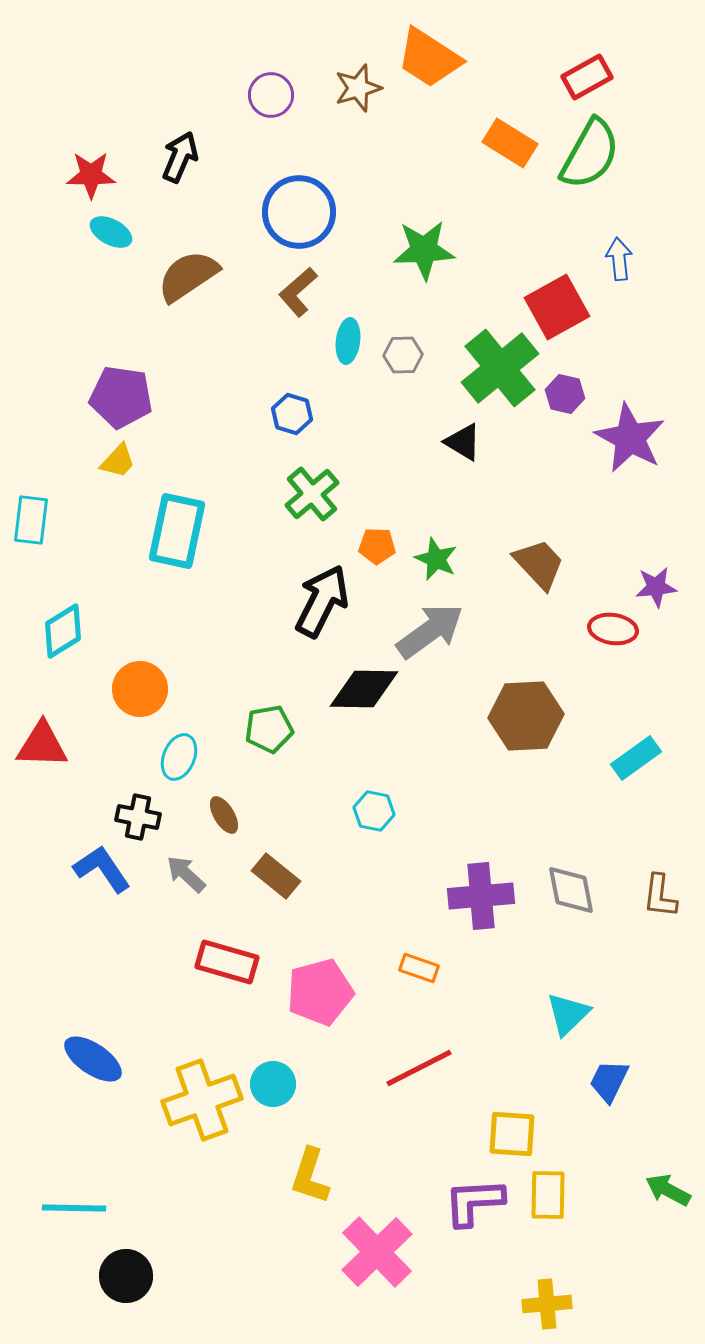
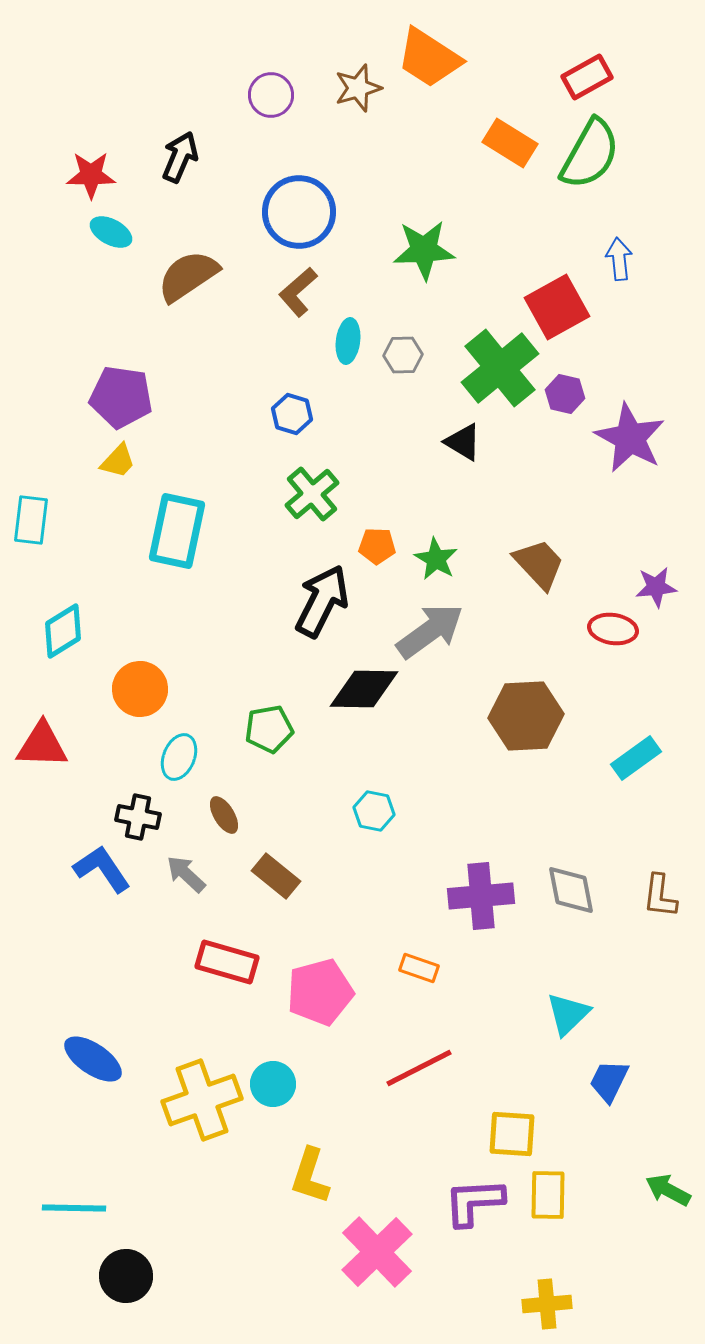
green star at (436, 559): rotated 6 degrees clockwise
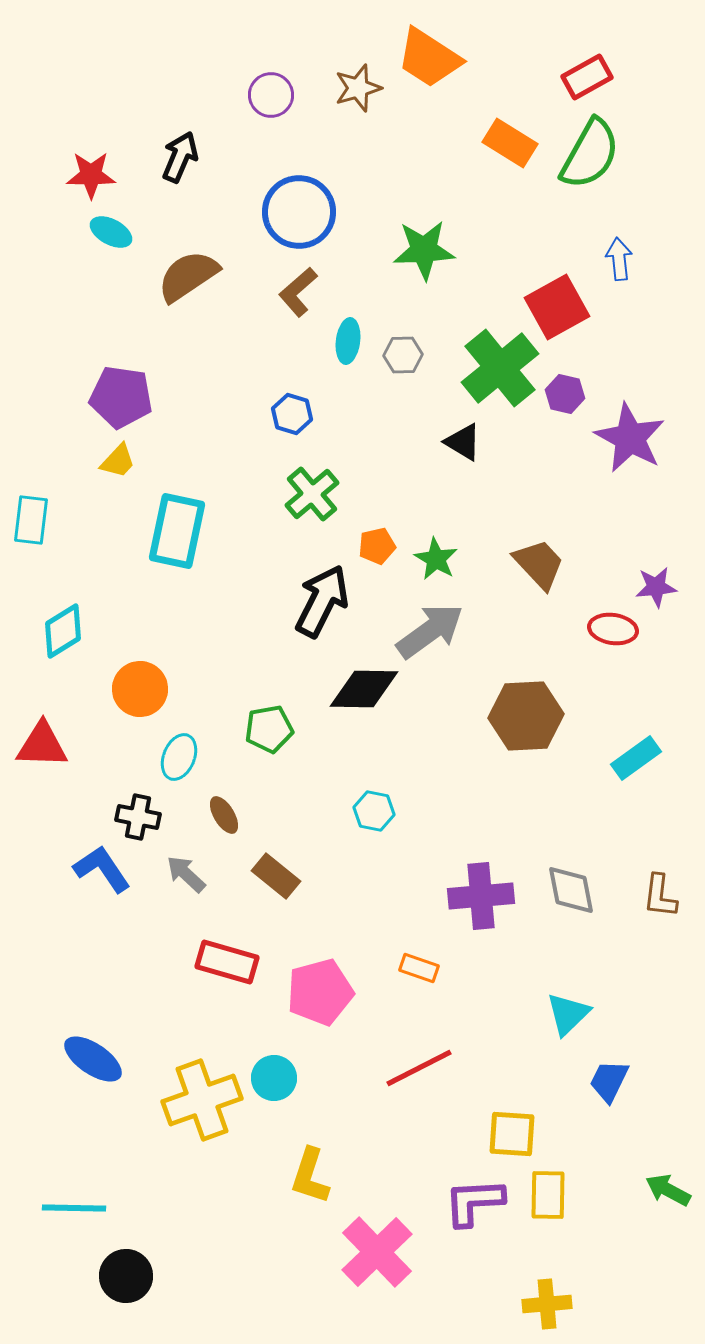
orange pentagon at (377, 546): rotated 15 degrees counterclockwise
cyan circle at (273, 1084): moved 1 px right, 6 px up
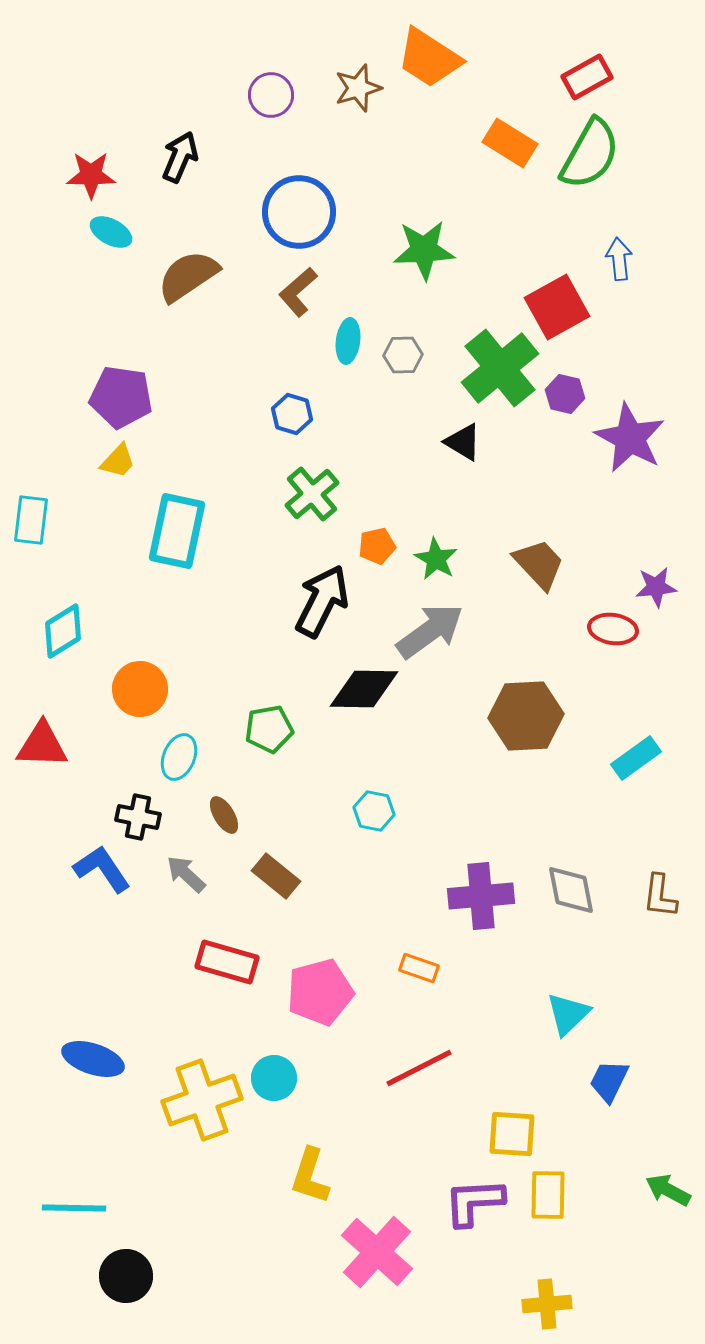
blue ellipse at (93, 1059): rotated 16 degrees counterclockwise
pink cross at (377, 1252): rotated 4 degrees counterclockwise
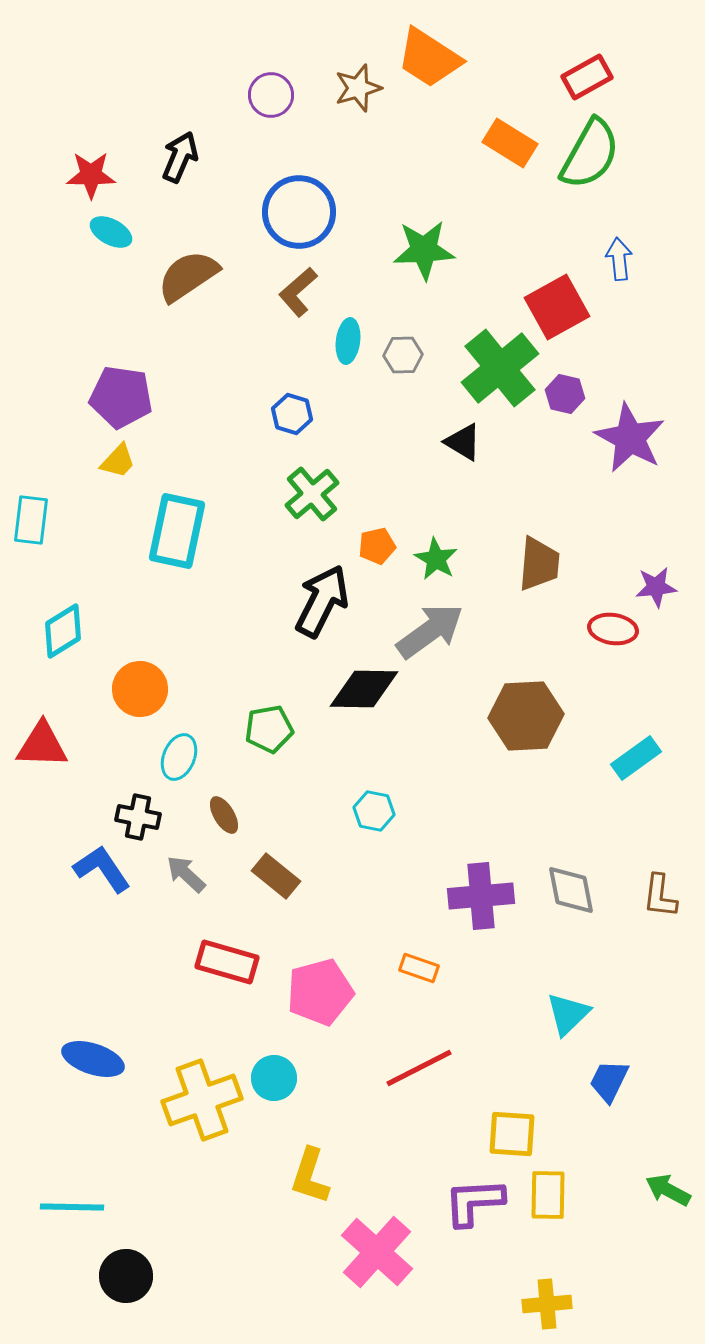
brown trapezoid at (539, 564): rotated 48 degrees clockwise
cyan line at (74, 1208): moved 2 px left, 1 px up
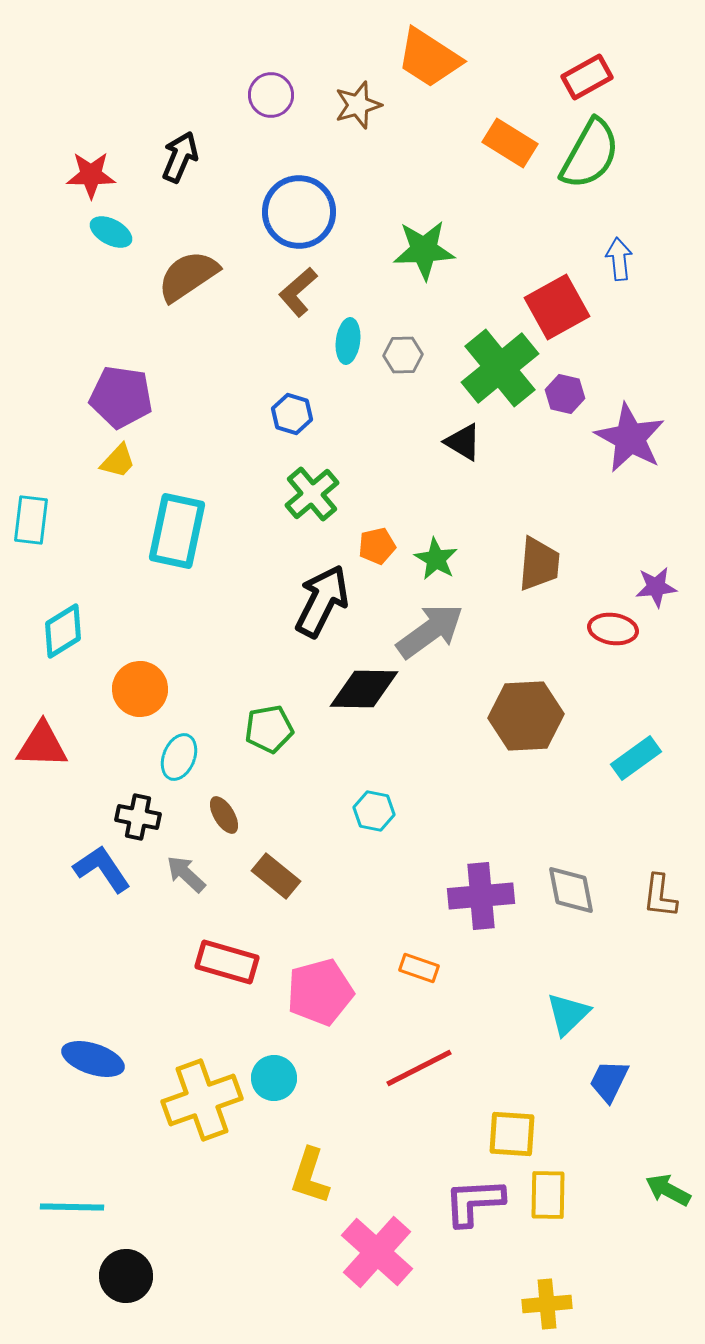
brown star at (358, 88): moved 17 px down
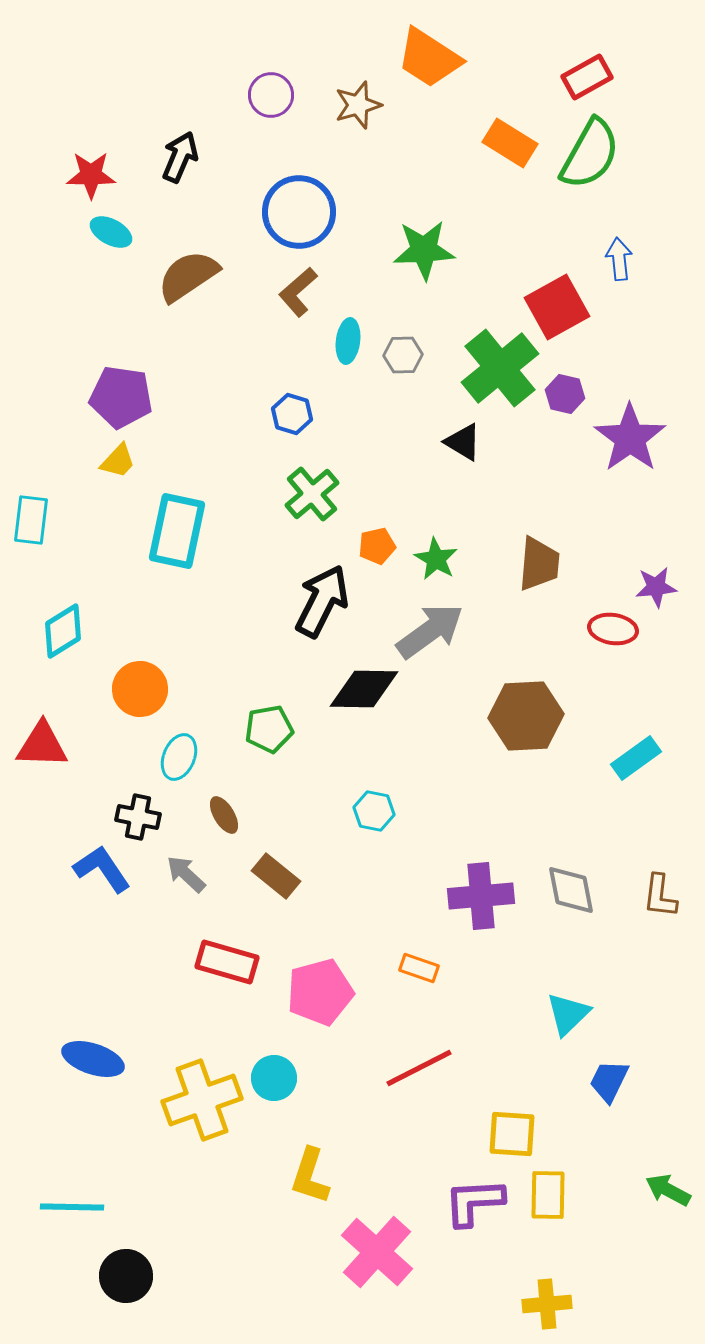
purple star at (630, 438): rotated 8 degrees clockwise
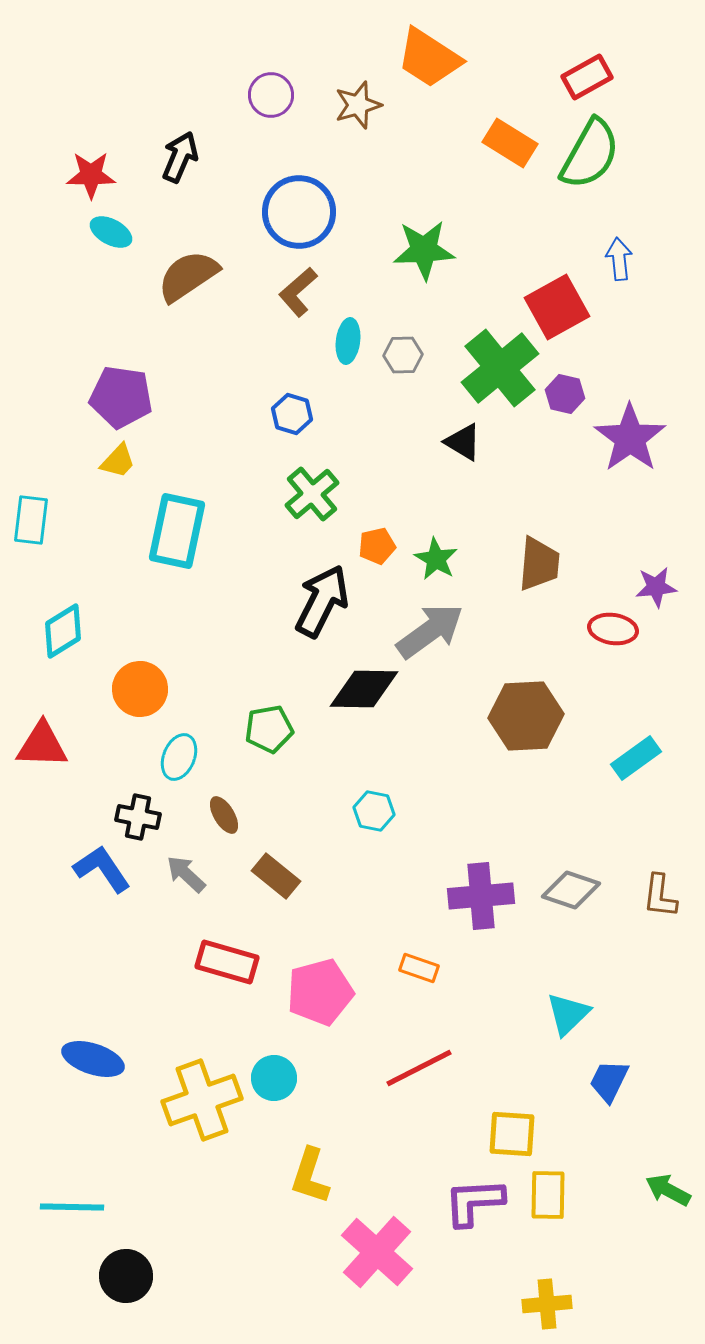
gray diamond at (571, 890): rotated 60 degrees counterclockwise
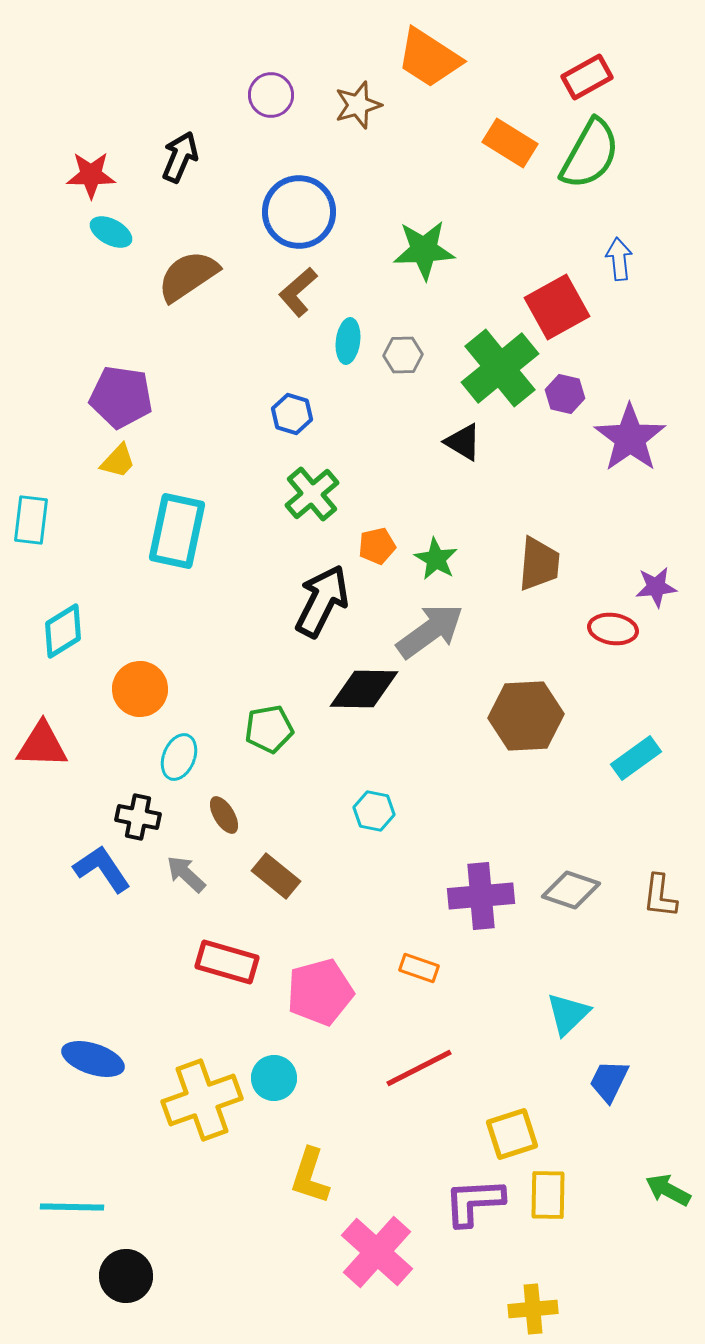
yellow square at (512, 1134): rotated 22 degrees counterclockwise
yellow cross at (547, 1304): moved 14 px left, 5 px down
